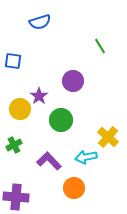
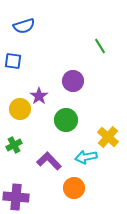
blue semicircle: moved 16 px left, 4 px down
green circle: moved 5 px right
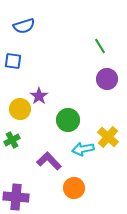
purple circle: moved 34 px right, 2 px up
green circle: moved 2 px right
green cross: moved 2 px left, 5 px up
cyan arrow: moved 3 px left, 8 px up
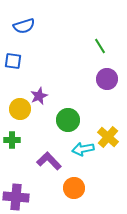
purple star: rotated 12 degrees clockwise
green cross: rotated 28 degrees clockwise
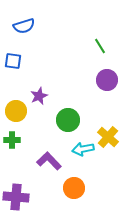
purple circle: moved 1 px down
yellow circle: moved 4 px left, 2 px down
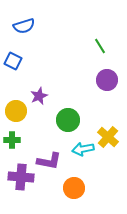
blue square: rotated 18 degrees clockwise
purple L-shape: rotated 145 degrees clockwise
purple cross: moved 5 px right, 20 px up
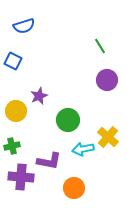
green cross: moved 6 px down; rotated 14 degrees counterclockwise
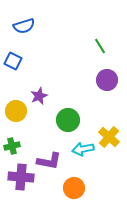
yellow cross: moved 1 px right
